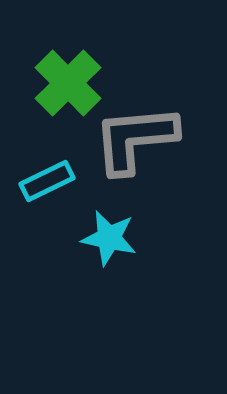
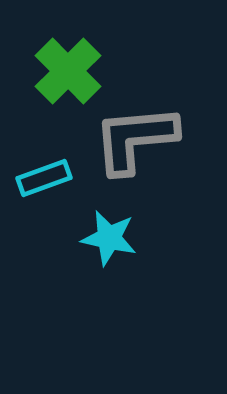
green cross: moved 12 px up
cyan rectangle: moved 3 px left, 3 px up; rotated 6 degrees clockwise
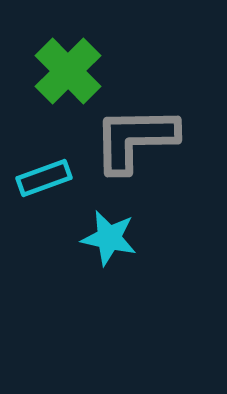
gray L-shape: rotated 4 degrees clockwise
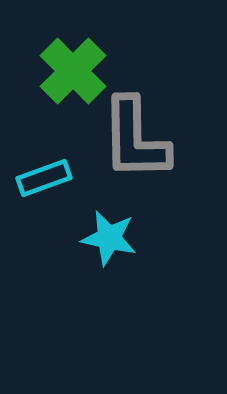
green cross: moved 5 px right
gray L-shape: rotated 90 degrees counterclockwise
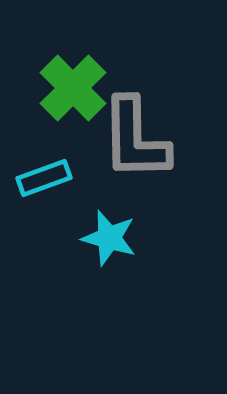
green cross: moved 17 px down
cyan star: rotated 4 degrees clockwise
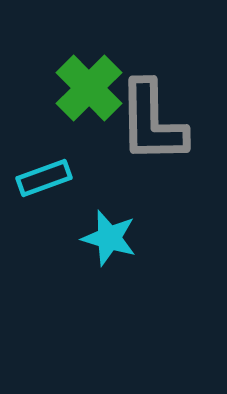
green cross: moved 16 px right
gray L-shape: moved 17 px right, 17 px up
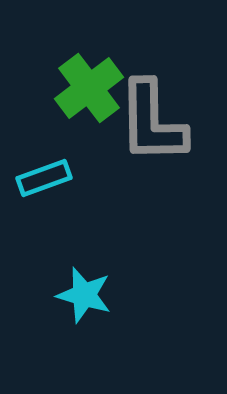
green cross: rotated 8 degrees clockwise
cyan star: moved 25 px left, 57 px down
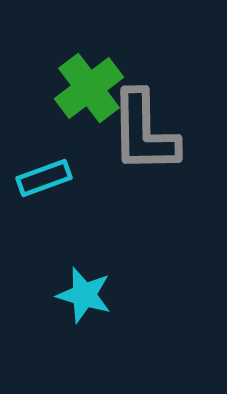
gray L-shape: moved 8 px left, 10 px down
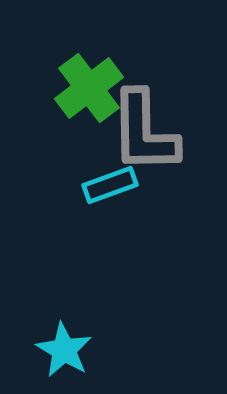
cyan rectangle: moved 66 px right, 7 px down
cyan star: moved 20 px left, 55 px down; rotated 14 degrees clockwise
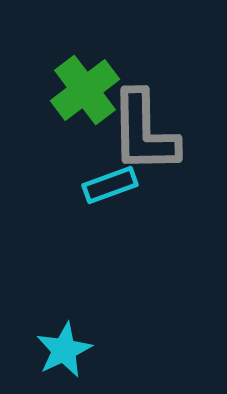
green cross: moved 4 px left, 2 px down
cyan star: rotated 16 degrees clockwise
